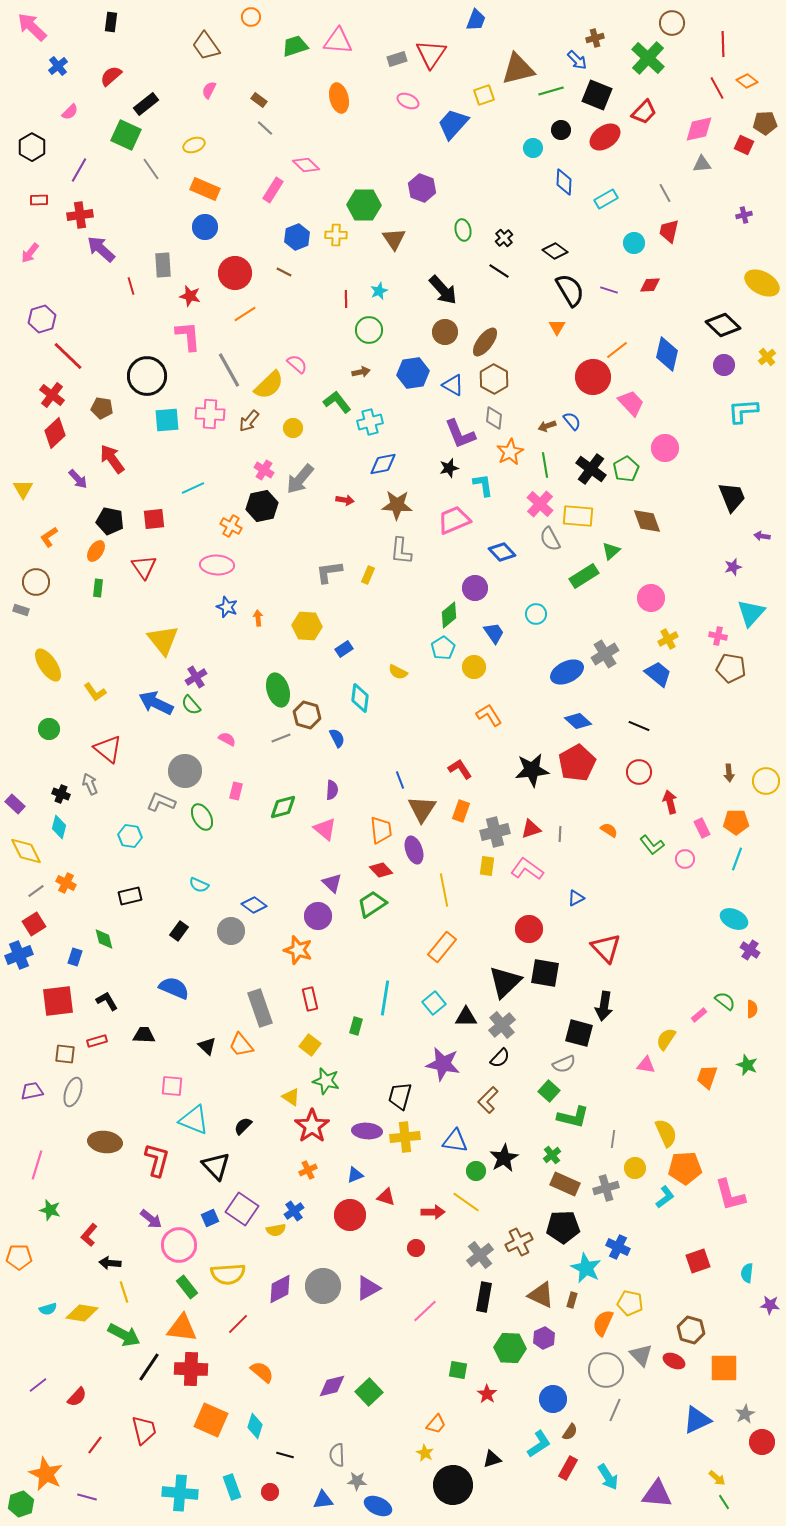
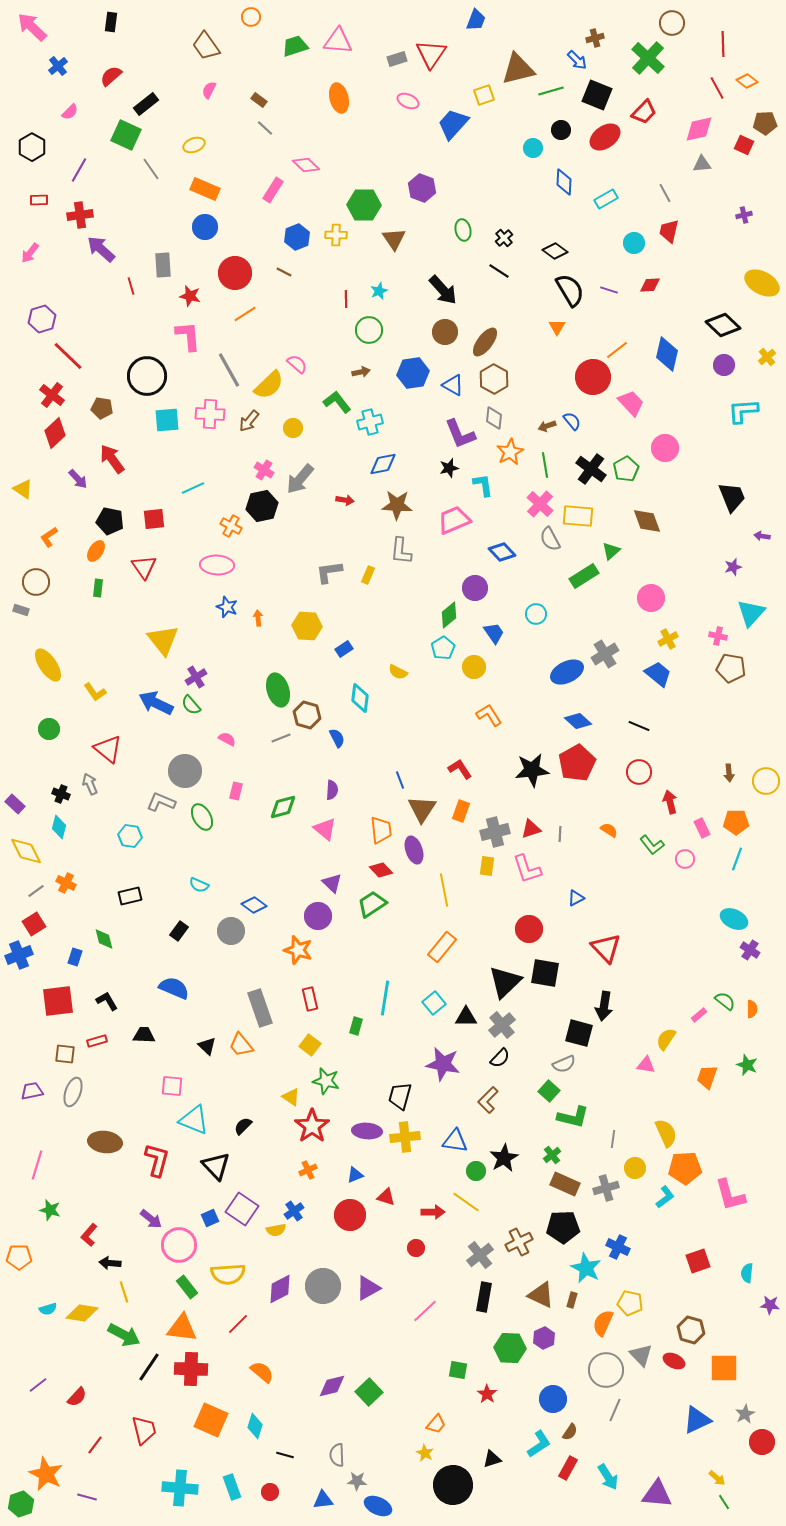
yellow triangle at (23, 489): rotated 25 degrees counterclockwise
pink L-shape at (527, 869): rotated 144 degrees counterclockwise
cyan cross at (180, 1493): moved 5 px up
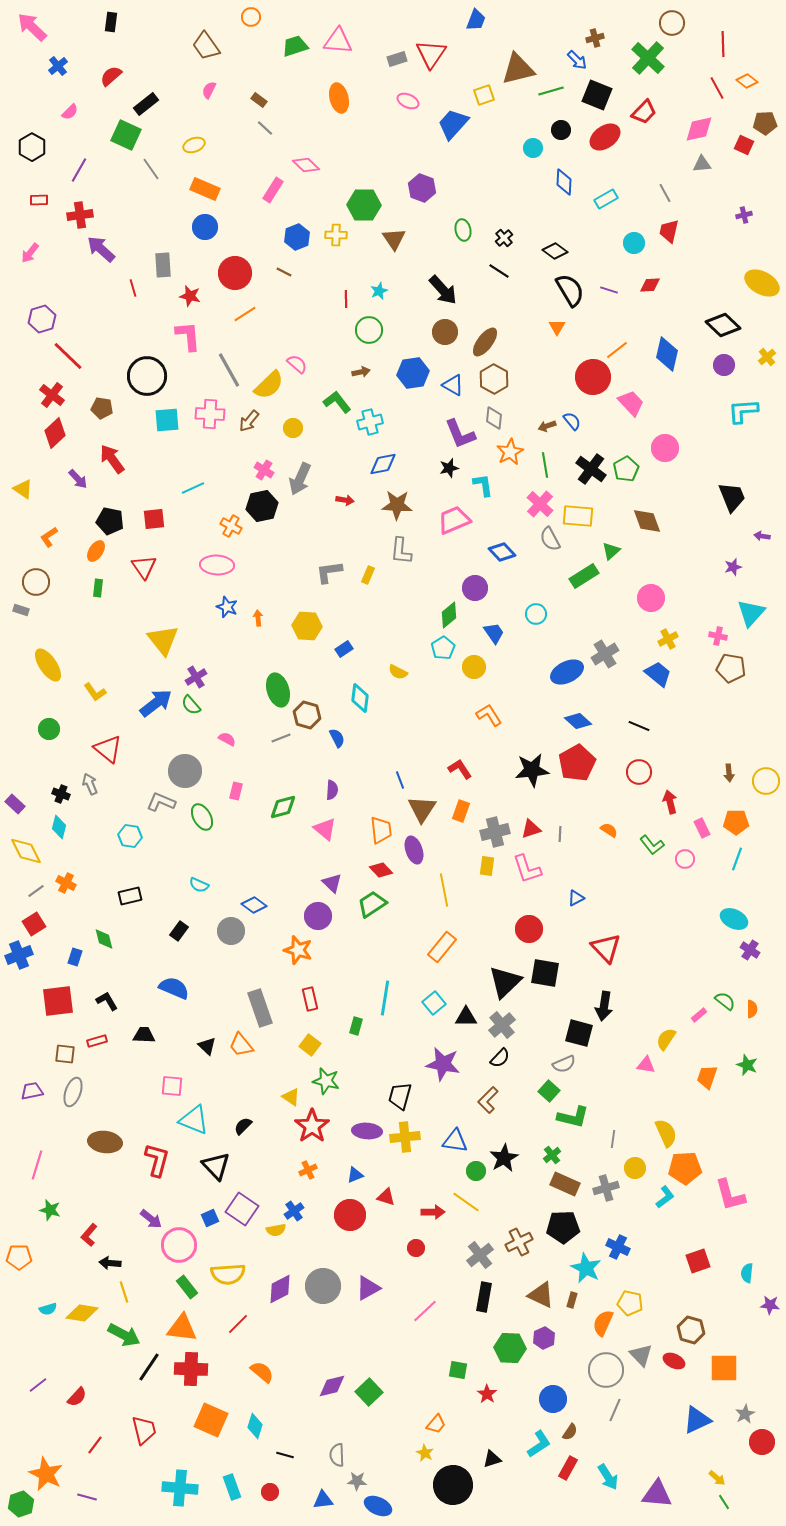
red line at (131, 286): moved 2 px right, 2 px down
gray arrow at (300, 479): rotated 16 degrees counterclockwise
blue arrow at (156, 703): rotated 116 degrees clockwise
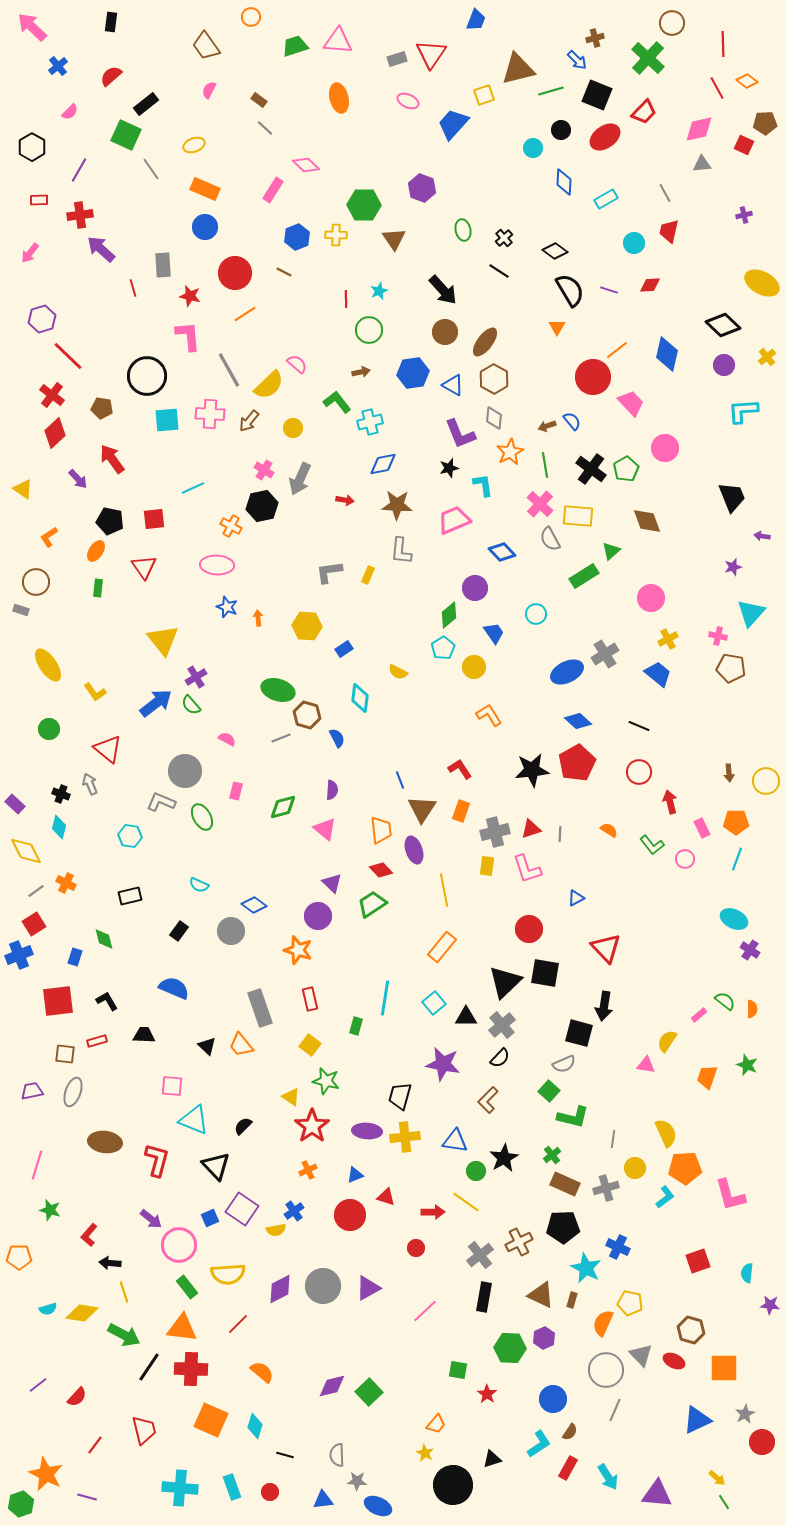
green ellipse at (278, 690): rotated 56 degrees counterclockwise
yellow semicircle at (666, 1039): moved 1 px right, 2 px down
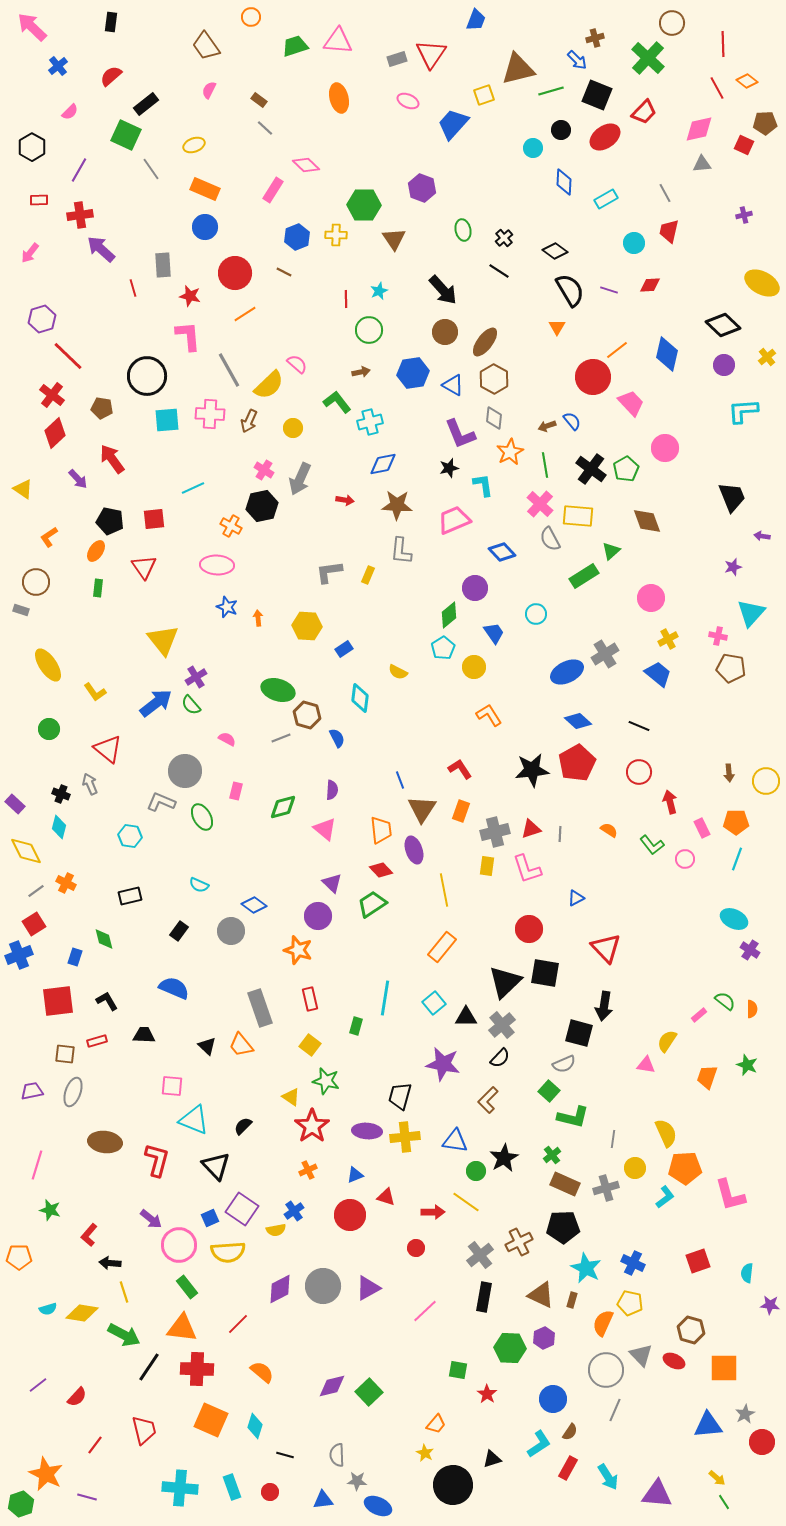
brown arrow at (249, 421): rotated 15 degrees counterclockwise
blue cross at (618, 1247): moved 15 px right, 16 px down
yellow semicircle at (228, 1274): moved 22 px up
red cross at (191, 1369): moved 6 px right
blue triangle at (697, 1420): moved 11 px right, 5 px down; rotated 20 degrees clockwise
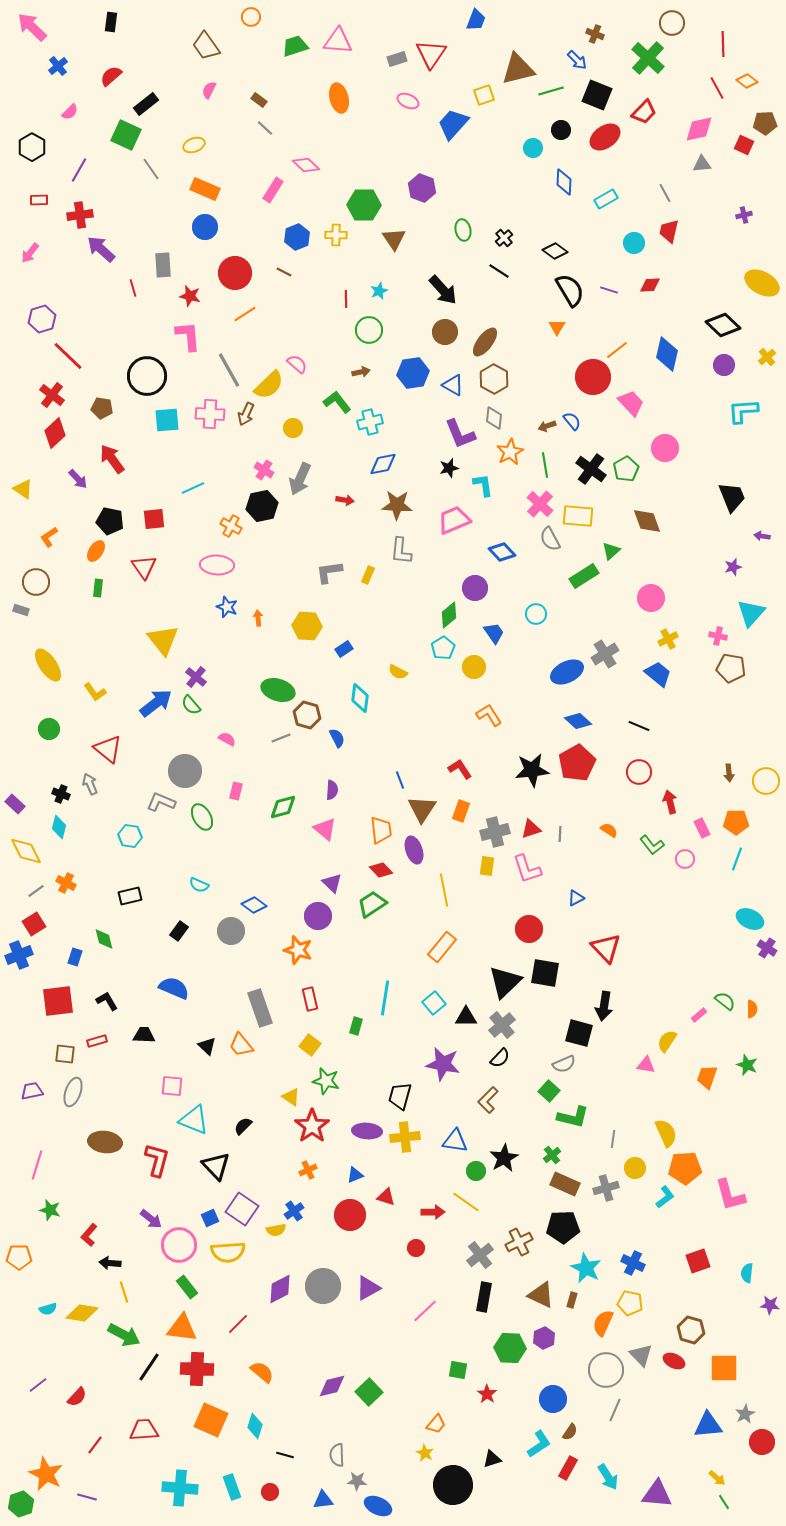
brown cross at (595, 38): moved 4 px up; rotated 36 degrees clockwise
brown arrow at (249, 421): moved 3 px left, 7 px up
purple cross at (196, 677): rotated 20 degrees counterclockwise
cyan ellipse at (734, 919): moved 16 px right
purple cross at (750, 950): moved 17 px right, 2 px up
red trapezoid at (144, 1430): rotated 80 degrees counterclockwise
